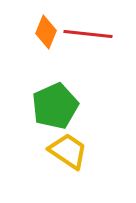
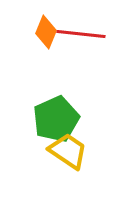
red line: moved 7 px left
green pentagon: moved 1 px right, 13 px down
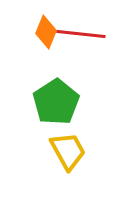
green pentagon: moved 17 px up; rotated 9 degrees counterclockwise
yellow trapezoid: rotated 27 degrees clockwise
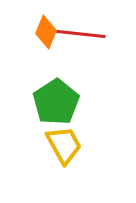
yellow trapezoid: moved 4 px left, 6 px up
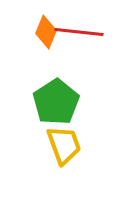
red line: moved 2 px left, 2 px up
yellow trapezoid: rotated 9 degrees clockwise
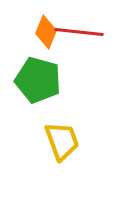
green pentagon: moved 18 px left, 22 px up; rotated 24 degrees counterclockwise
yellow trapezoid: moved 2 px left, 4 px up
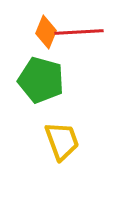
red line: rotated 9 degrees counterclockwise
green pentagon: moved 3 px right
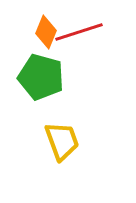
red line: rotated 15 degrees counterclockwise
green pentagon: moved 3 px up
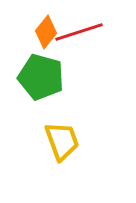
orange diamond: rotated 16 degrees clockwise
